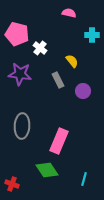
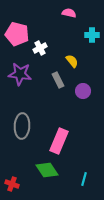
white cross: rotated 24 degrees clockwise
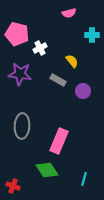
pink semicircle: rotated 152 degrees clockwise
gray rectangle: rotated 35 degrees counterclockwise
red cross: moved 1 px right, 2 px down
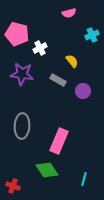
cyan cross: rotated 24 degrees counterclockwise
purple star: moved 2 px right
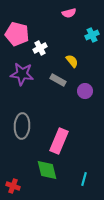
purple circle: moved 2 px right
green diamond: rotated 20 degrees clockwise
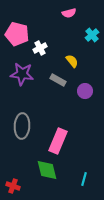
cyan cross: rotated 16 degrees counterclockwise
pink rectangle: moved 1 px left
